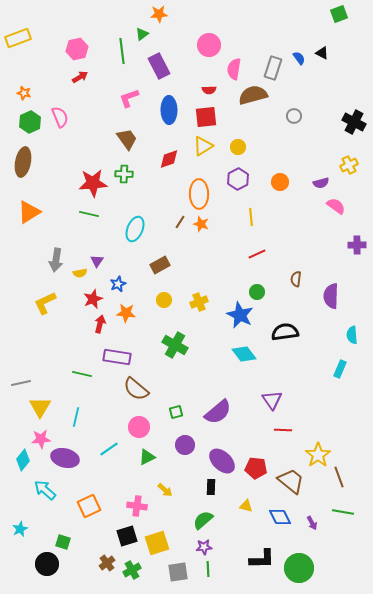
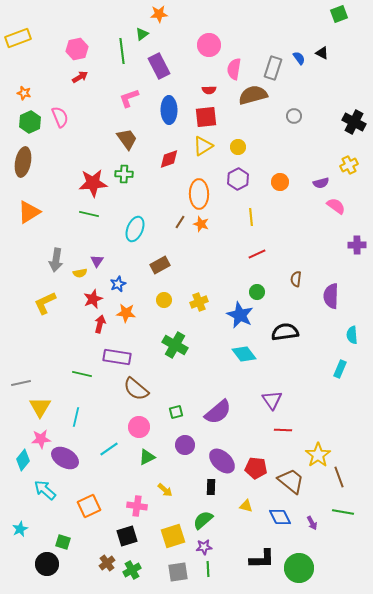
purple ellipse at (65, 458): rotated 16 degrees clockwise
yellow square at (157, 543): moved 16 px right, 7 px up
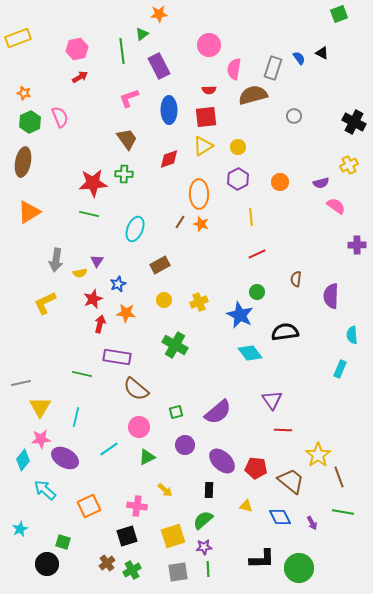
cyan diamond at (244, 354): moved 6 px right, 1 px up
black rectangle at (211, 487): moved 2 px left, 3 px down
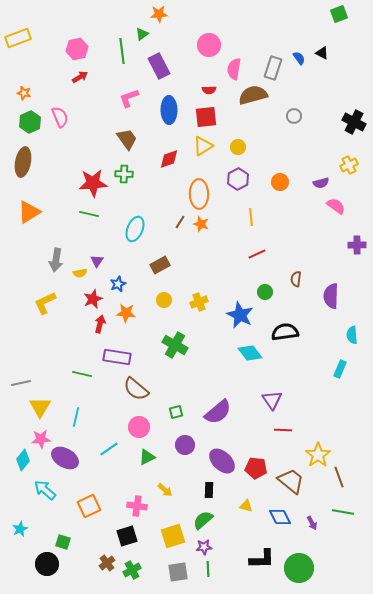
green circle at (257, 292): moved 8 px right
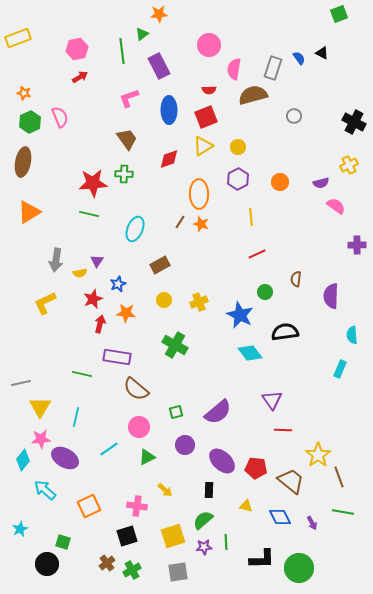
red square at (206, 117): rotated 15 degrees counterclockwise
green line at (208, 569): moved 18 px right, 27 px up
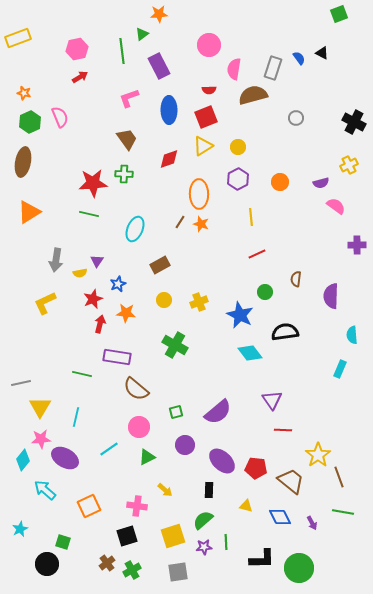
gray circle at (294, 116): moved 2 px right, 2 px down
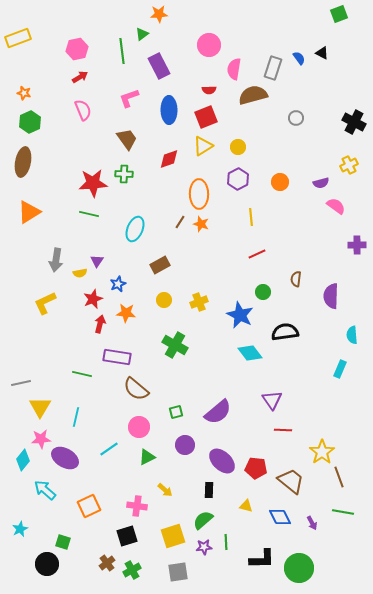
pink semicircle at (60, 117): moved 23 px right, 7 px up
green circle at (265, 292): moved 2 px left
yellow star at (318, 455): moved 4 px right, 3 px up
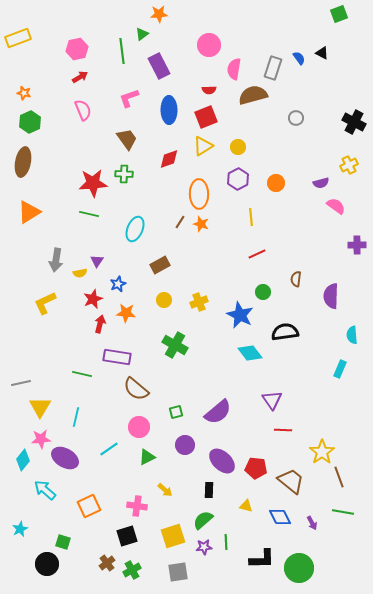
orange circle at (280, 182): moved 4 px left, 1 px down
